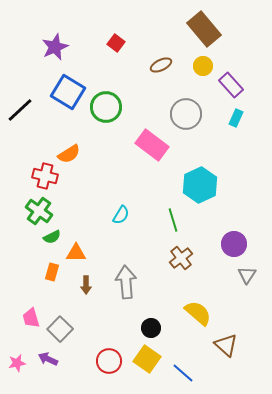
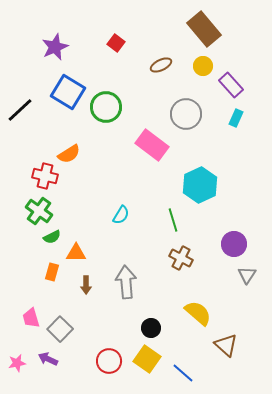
brown cross: rotated 25 degrees counterclockwise
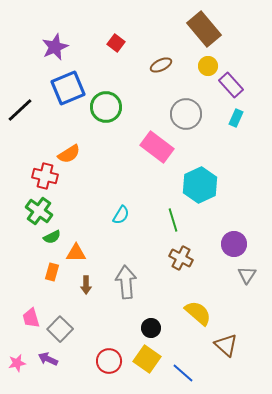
yellow circle: moved 5 px right
blue square: moved 4 px up; rotated 36 degrees clockwise
pink rectangle: moved 5 px right, 2 px down
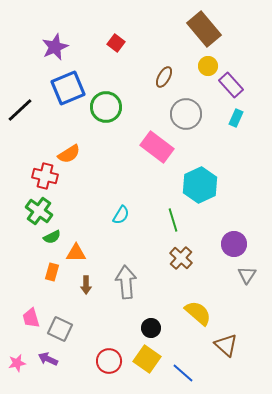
brown ellipse: moved 3 px right, 12 px down; rotated 35 degrees counterclockwise
brown cross: rotated 15 degrees clockwise
gray square: rotated 20 degrees counterclockwise
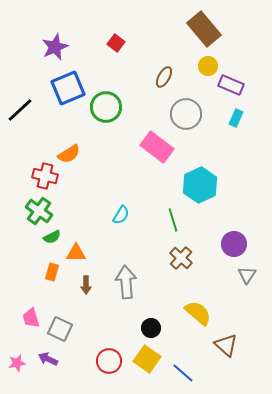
purple rectangle: rotated 25 degrees counterclockwise
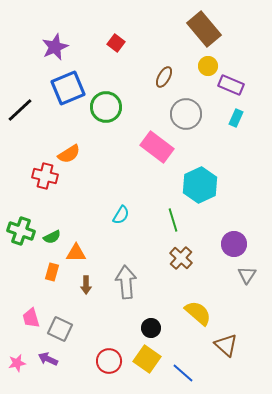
green cross: moved 18 px left, 20 px down; rotated 16 degrees counterclockwise
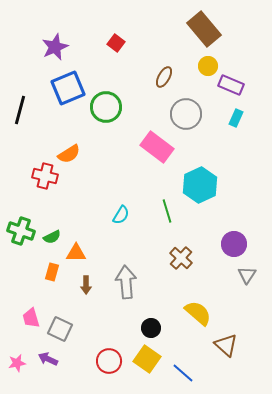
black line: rotated 32 degrees counterclockwise
green line: moved 6 px left, 9 px up
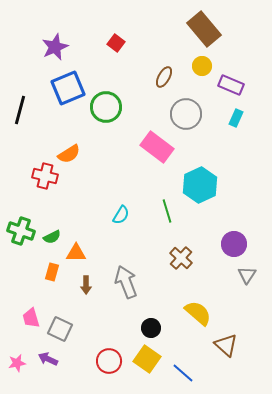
yellow circle: moved 6 px left
gray arrow: rotated 16 degrees counterclockwise
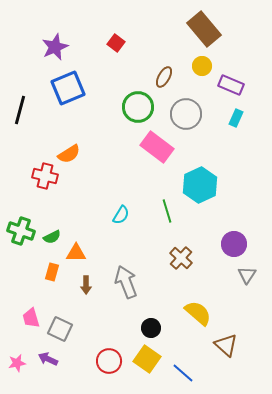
green circle: moved 32 px right
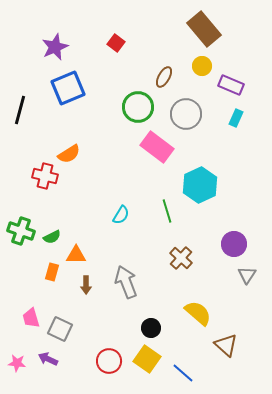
orange triangle: moved 2 px down
pink star: rotated 18 degrees clockwise
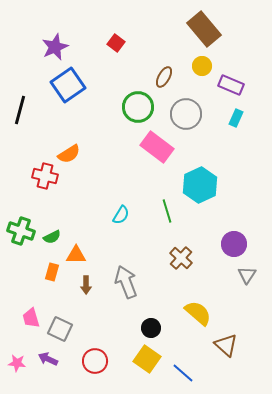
blue square: moved 3 px up; rotated 12 degrees counterclockwise
red circle: moved 14 px left
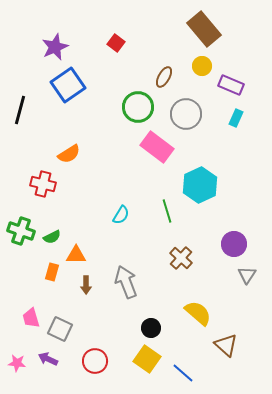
red cross: moved 2 px left, 8 px down
